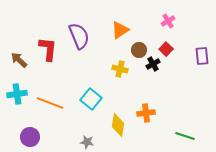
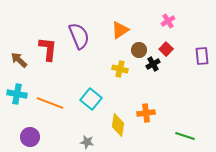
cyan cross: rotated 18 degrees clockwise
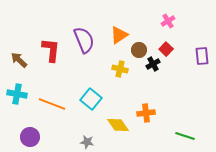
orange triangle: moved 1 px left, 5 px down
purple semicircle: moved 5 px right, 4 px down
red L-shape: moved 3 px right, 1 px down
orange line: moved 2 px right, 1 px down
yellow diamond: rotated 45 degrees counterclockwise
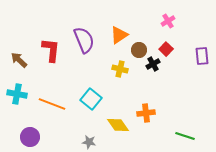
gray star: moved 2 px right
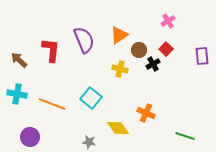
cyan square: moved 1 px up
orange cross: rotated 30 degrees clockwise
yellow diamond: moved 3 px down
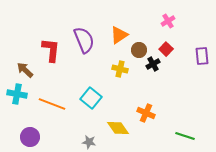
brown arrow: moved 6 px right, 10 px down
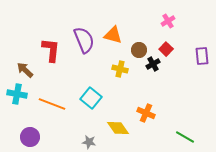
orange triangle: moved 6 px left; rotated 48 degrees clockwise
green line: moved 1 px down; rotated 12 degrees clockwise
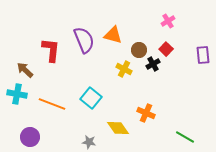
purple rectangle: moved 1 px right, 1 px up
yellow cross: moved 4 px right; rotated 14 degrees clockwise
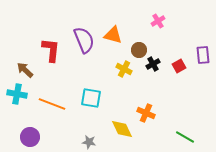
pink cross: moved 10 px left
red square: moved 13 px right, 17 px down; rotated 16 degrees clockwise
cyan square: rotated 30 degrees counterclockwise
yellow diamond: moved 4 px right, 1 px down; rotated 10 degrees clockwise
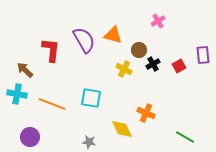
purple semicircle: rotated 8 degrees counterclockwise
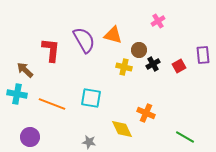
yellow cross: moved 2 px up; rotated 14 degrees counterclockwise
